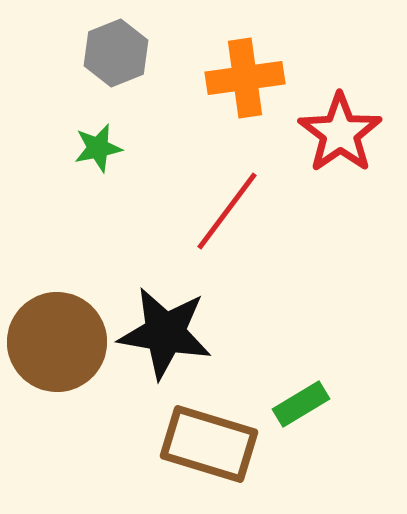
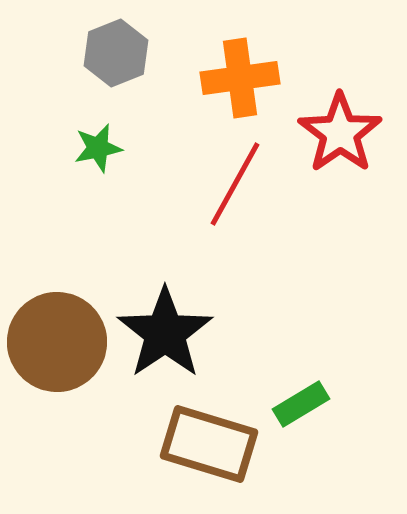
orange cross: moved 5 px left
red line: moved 8 px right, 27 px up; rotated 8 degrees counterclockwise
black star: rotated 28 degrees clockwise
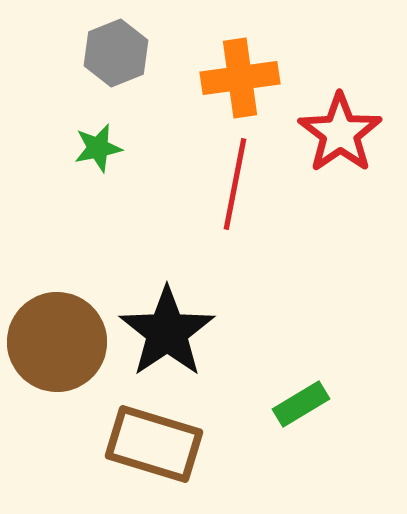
red line: rotated 18 degrees counterclockwise
black star: moved 2 px right, 1 px up
brown rectangle: moved 55 px left
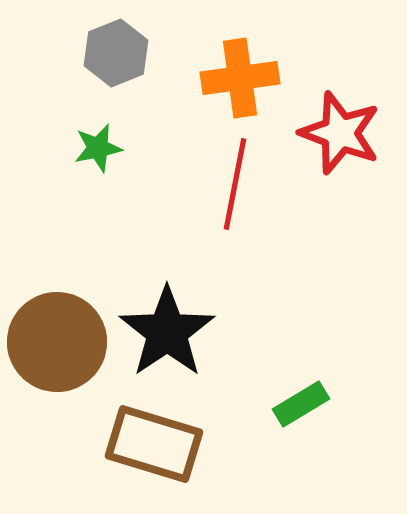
red star: rotated 16 degrees counterclockwise
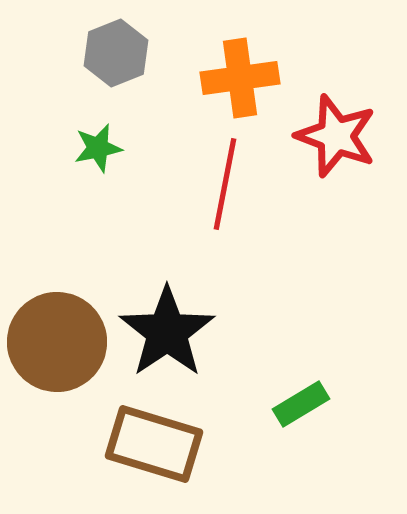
red star: moved 4 px left, 3 px down
red line: moved 10 px left
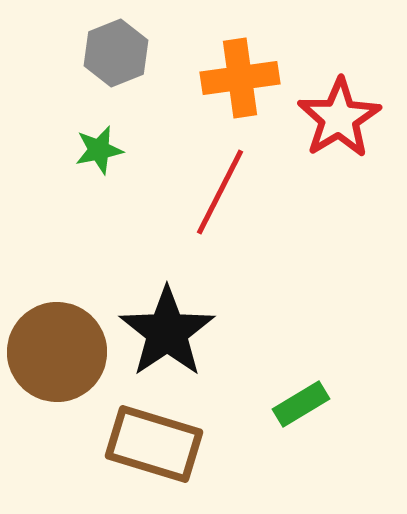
red star: moved 3 px right, 18 px up; rotated 20 degrees clockwise
green star: moved 1 px right, 2 px down
red line: moved 5 px left, 8 px down; rotated 16 degrees clockwise
brown circle: moved 10 px down
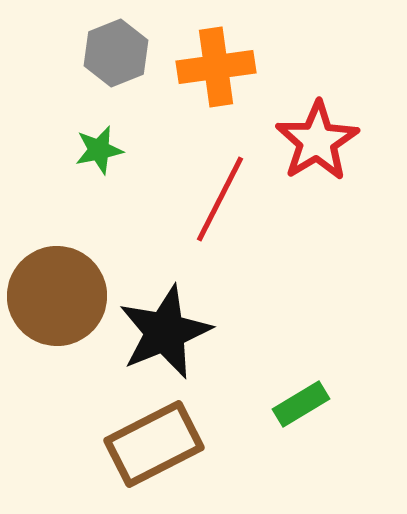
orange cross: moved 24 px left, 11 px up
red star: moved 22 px left, 23 px down
red line: moved 7 px down
black star: moved 2 px left; rotated 12 degrees clockwise
brown circle: moved 56 px up
brown rectangle: rotated 44 degrees counterclockwise
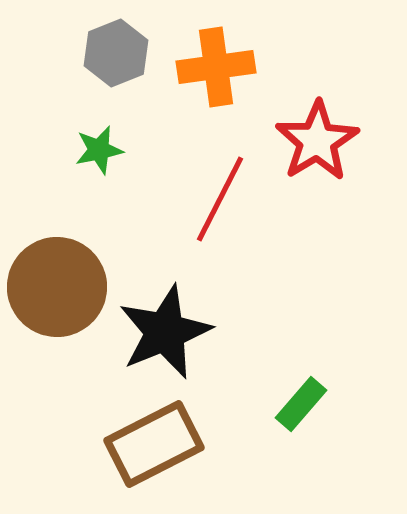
brown circle: moved 9 px up
green rectangle: rotated 18 degrees counterclockwise
